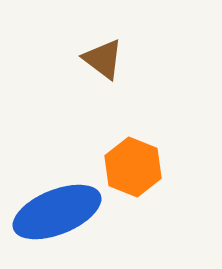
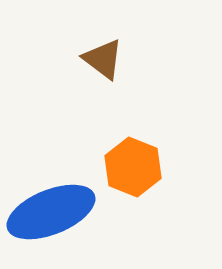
blue ellipse: moved 6 px left
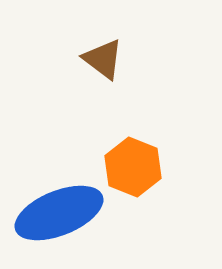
blue ellipse: moved 8 px right, 1 px down
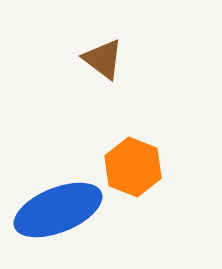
blue ellipse: moved 1 px left, 3 px up
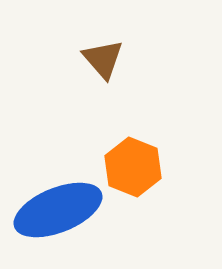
brown triangle: rotated 12 degrees clockwise
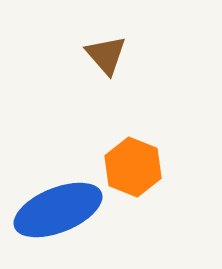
brown triangle: moved 3 px right, 4 px up
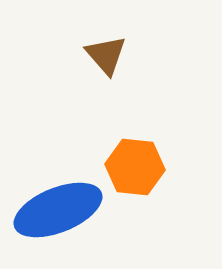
orange hexagon: moved 2 px right; rotated 16 degrees counterclockwise
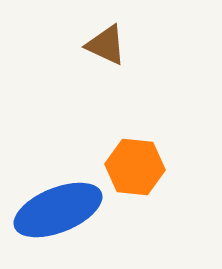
brown triangle: moved 10 px up; rotated 24 degrees counterclockwise
